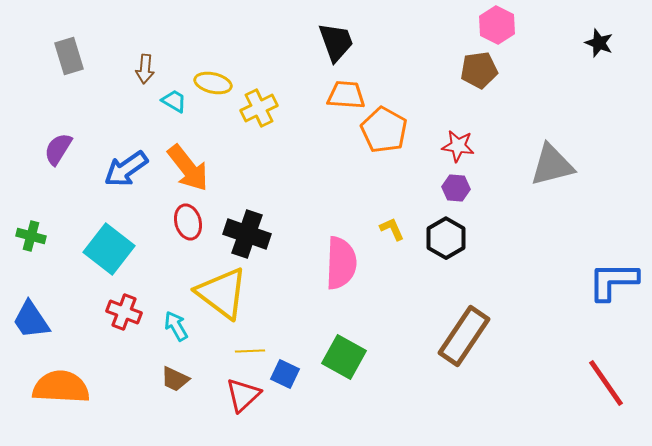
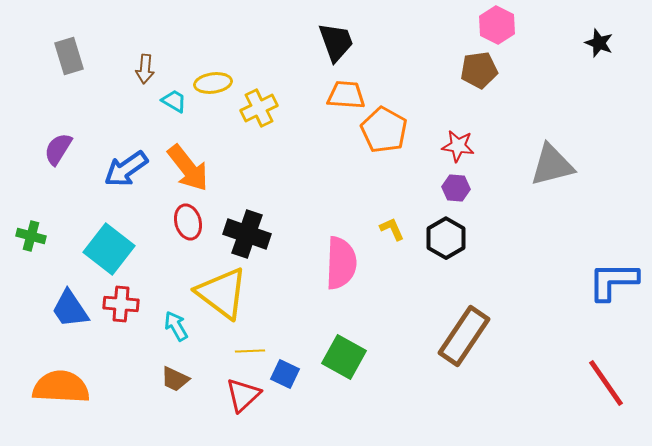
yellow ellipse: rotated 21 degrees counterclockwise
red cross: moved 3 px left, 8 px up; rotated 16 degrees counterclockwise
blue trapezoid: moved 39 px right, 11 px up
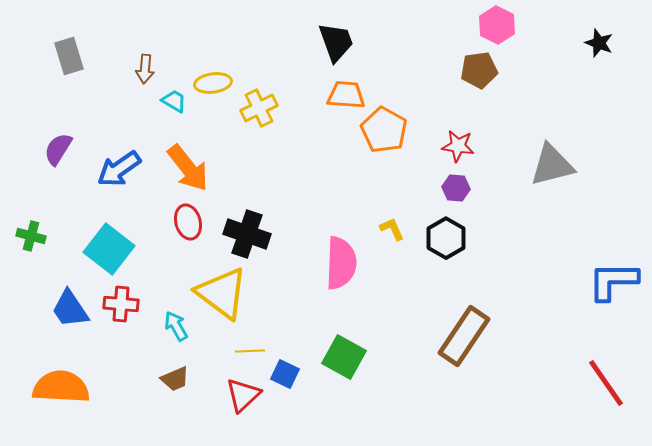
blue arrow: moved 7 px left
brown trapezoid: rotated 48 degrees counterclockwise
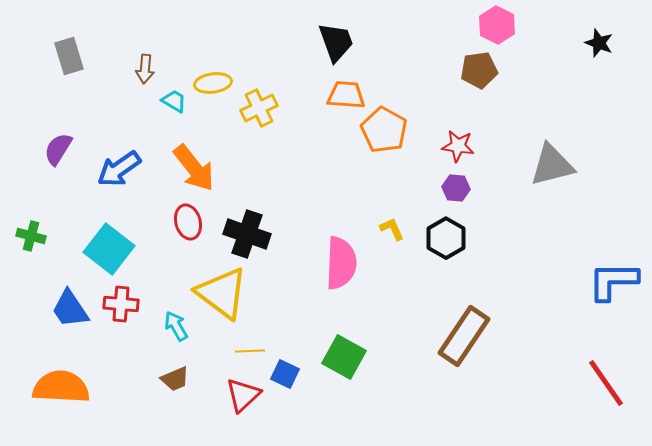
orange arrow: moved 6 px right
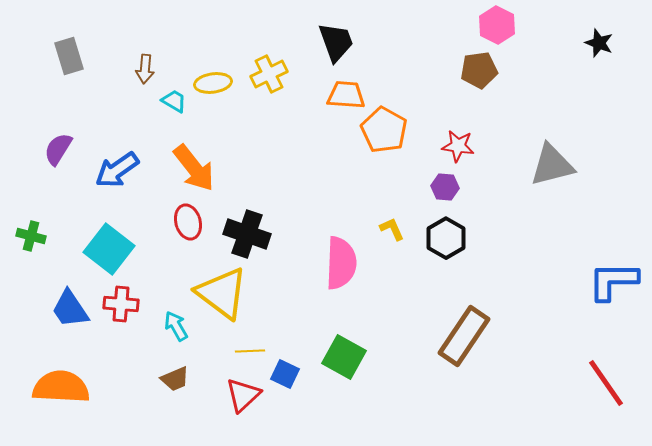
yellow cross: moved 10 px right, 34 px up
blue arrow: moved 2 px left, 1 px down
purple hexagon: moved 11 px left, 1 px up
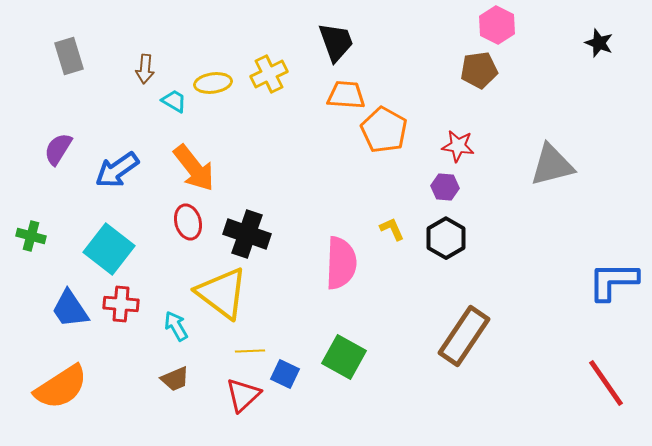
orange semicircle: rotated 144 degrees clockwise
